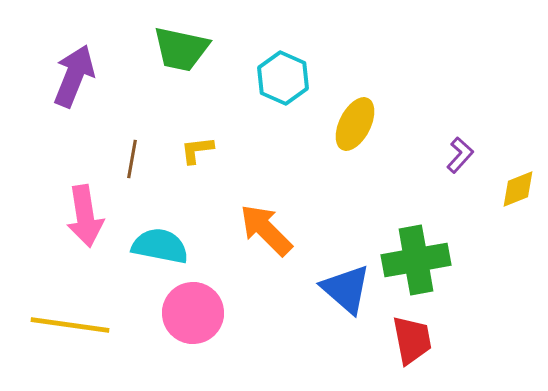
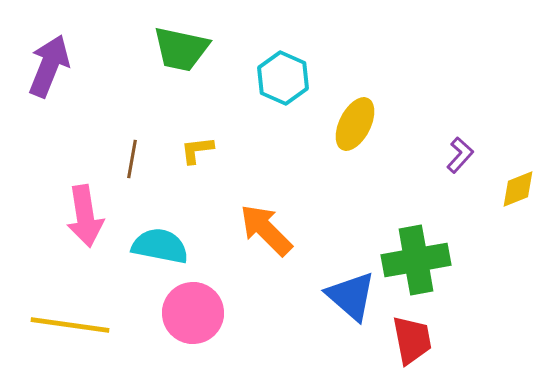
purple arrow: moved 25 px left, 10 px up
blue triangle: moved 5 px right, 7 px down
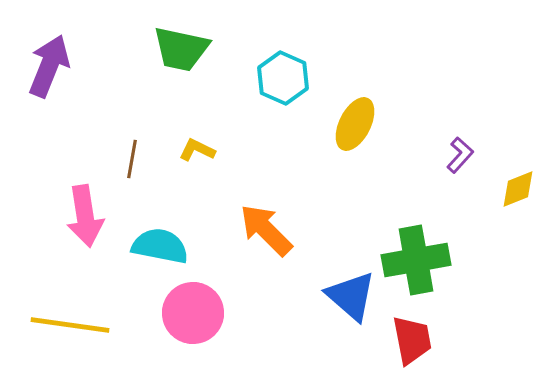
yellow L-shape: rotated 33 degrees clockwise
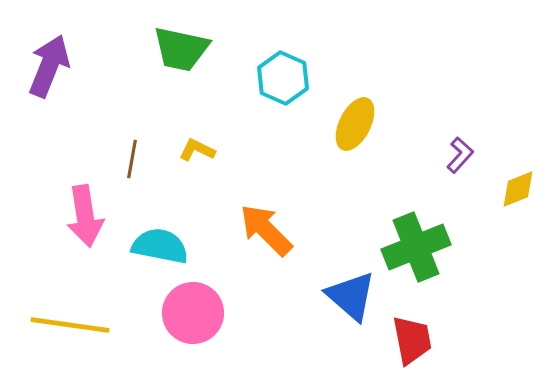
green cross: moved 13 px up; rotated 12 degrees counterclockwise
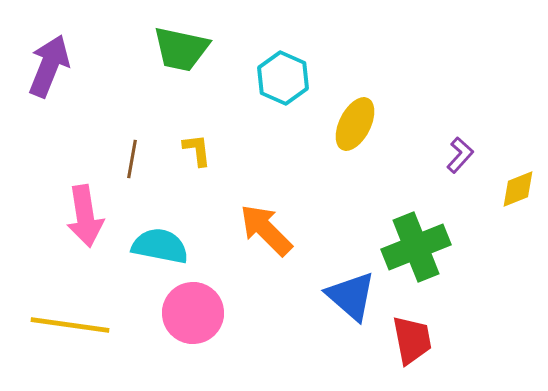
yellow L-shape: rotated 57 degrees clockwise
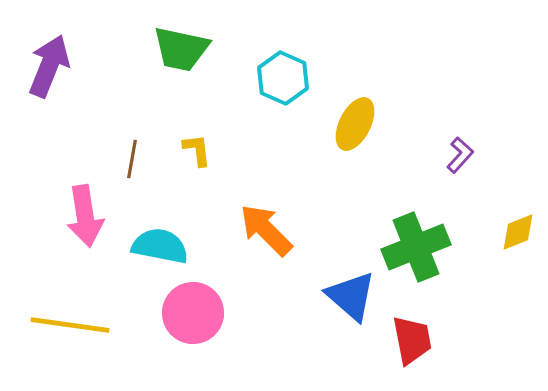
yellow diamond: moved 43 px down
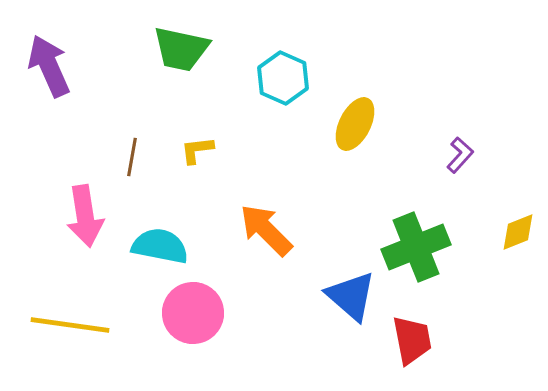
purple arrow: rotated 46 degrees counterclockwise
yellow L-shape: rotated 90 degrees counterclockwise
brown line: moved 2 px up
